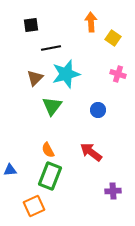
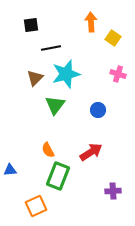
green triangle: moved 3 px right, 1 px up
red arrow: rotated 110 degrees clockwise
green rectangle: moved 8 px right
orange square: moved 2 px right
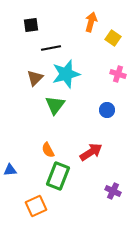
orange arrow: rotated 18 degrees clockwise
blue circle: moved 9 px right
purple cross: rotated 28 degrees clockwise
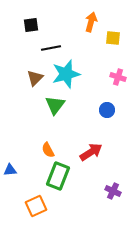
yellow square: rotated 28 degrees counterclockwise
pink cross: moved 3 px down
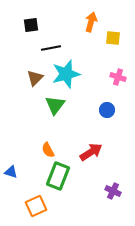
blue triangle: moved 1 px right, 2 px down; rotated 24 degrees clockwise
